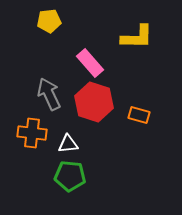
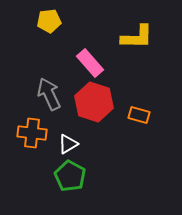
white triangle: rotated 25 degrees counterclockwise
green pentagon: rotated 24 degrees clockwise
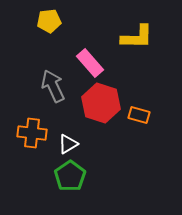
gray arrow: moved 4 px right, 8 px up
red hexagon: moved 7 px right, 1 px down
green pentagon: rotated 8 degrees clockwise
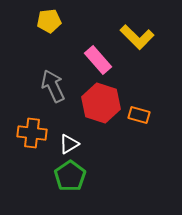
yellow L-shape: rotated 44 degrees clockwise
pink rectangle: moved 8 px right, 3 px up
white triangle: moved 1 px right
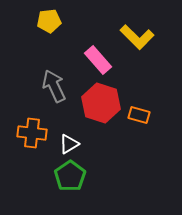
gray arrow: moved 1 px right
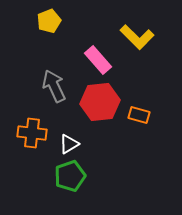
yellow pentagon: rotated 15 degrees counterclockwise
red hexagon: moved 1 px left, 1 px up; rotated 24 degrees counterclockwise
green pentagon: rotated 16 degrees clockwise
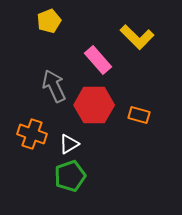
red hexagon: moved 6 px left, 3 px down; rotated 6 degrees clockwise
orange cross: moved 1 px down; rotated 12 degrees clockwise
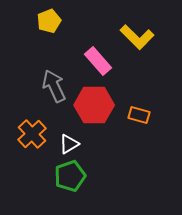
pink rectangle: moved 1 px down
orange cross: rotated 28 degrees clockwise
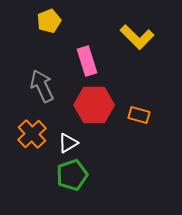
pink rectangle: moved 11 px left; rotated 24 degrees clockwise
gray arrow: moved 12 px left
white triangle: moved 1 px left, 1 px up
green pentagon: moved 2 px right, 1 px up
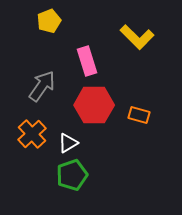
gray arrow: rotated 60 degrees clockwise
